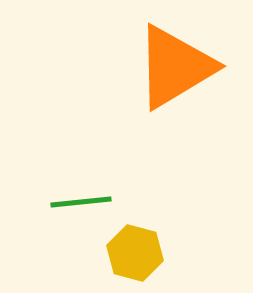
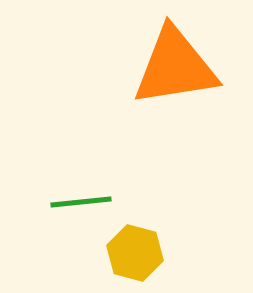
orange triangle: rotated 22 degrees clockwise
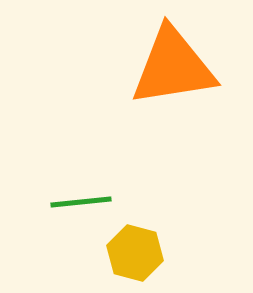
orange triangle: moved 2 px left
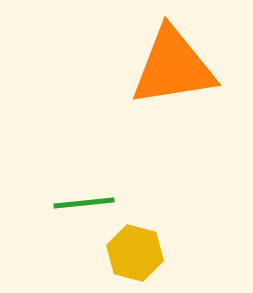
green line: moved 3 px right, 1 px down
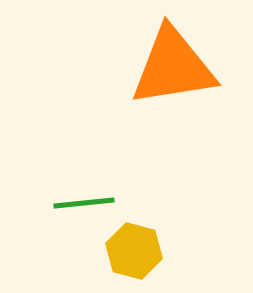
yellow hexagon: moved 1 px left, 2 px up
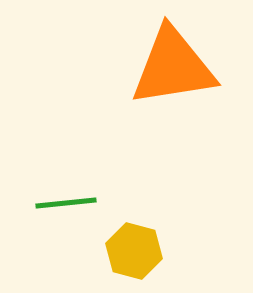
green line: moved 18 px left
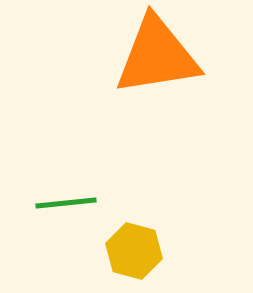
orange triangle: moved 16 px left, 11 px up
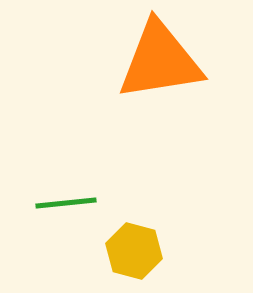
orange triangle: moved 3 px right, 5 px down
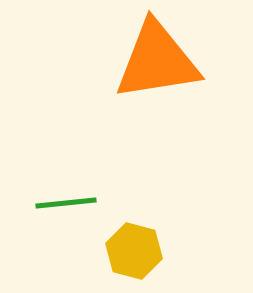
orange triangle: moved 3 px left
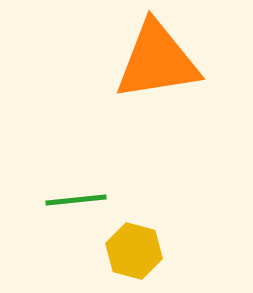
green line: moved 10 px right, 3 px up
